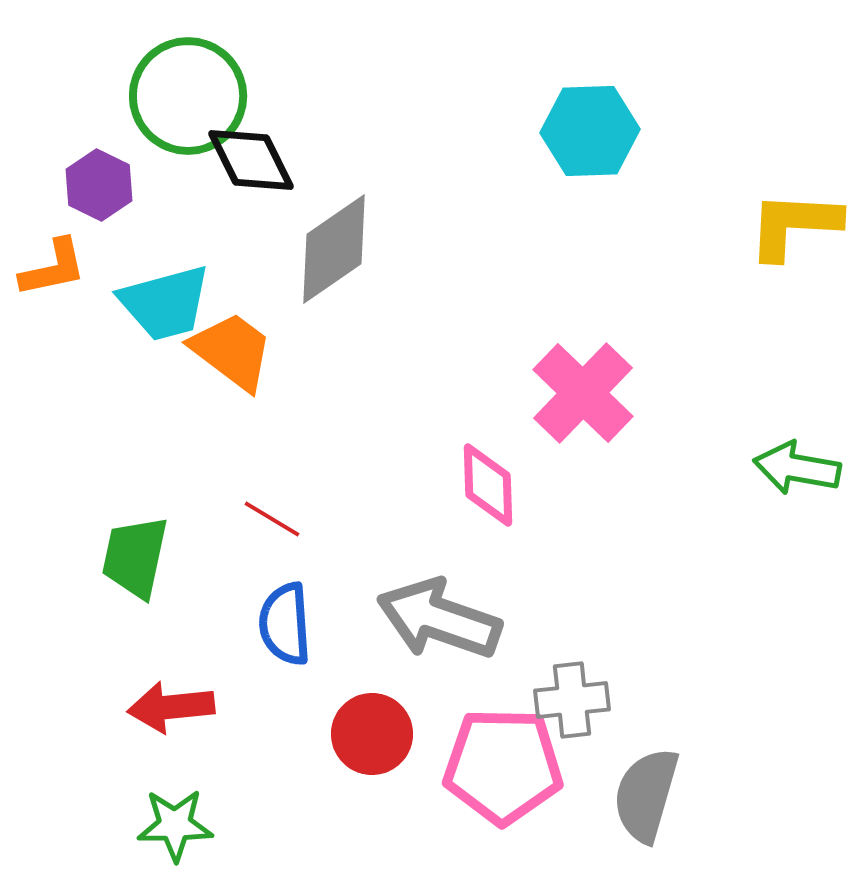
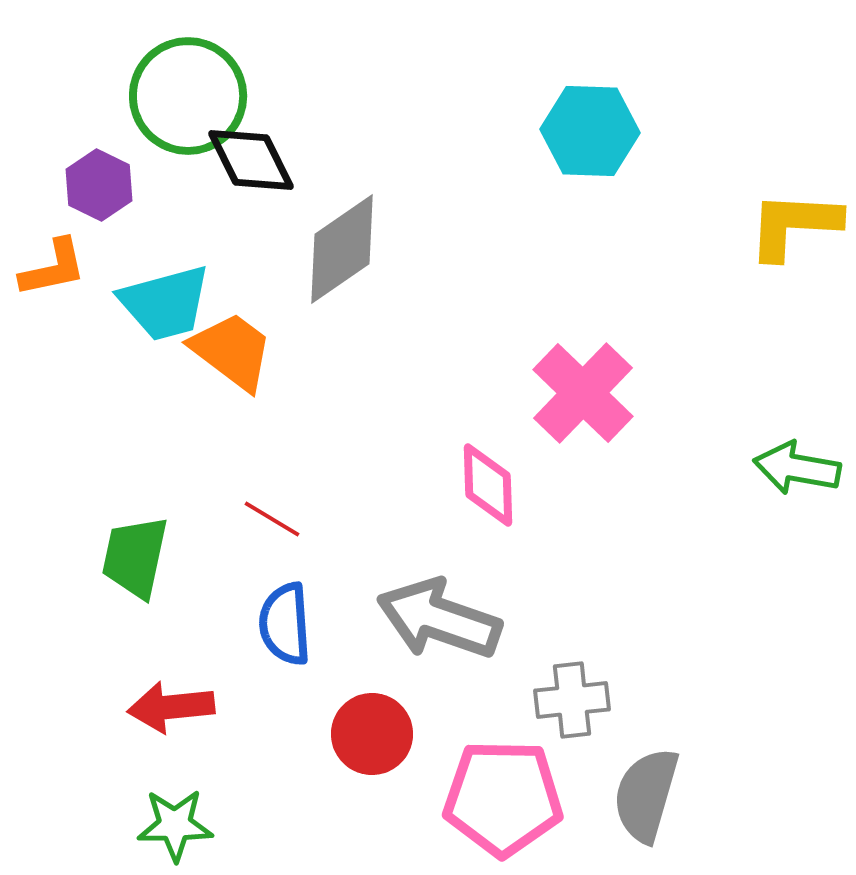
cyan hexagon: rotated 4 degrees clockwise
gray diamond: moved 8 px right
pink pentagon: moved 32 px down
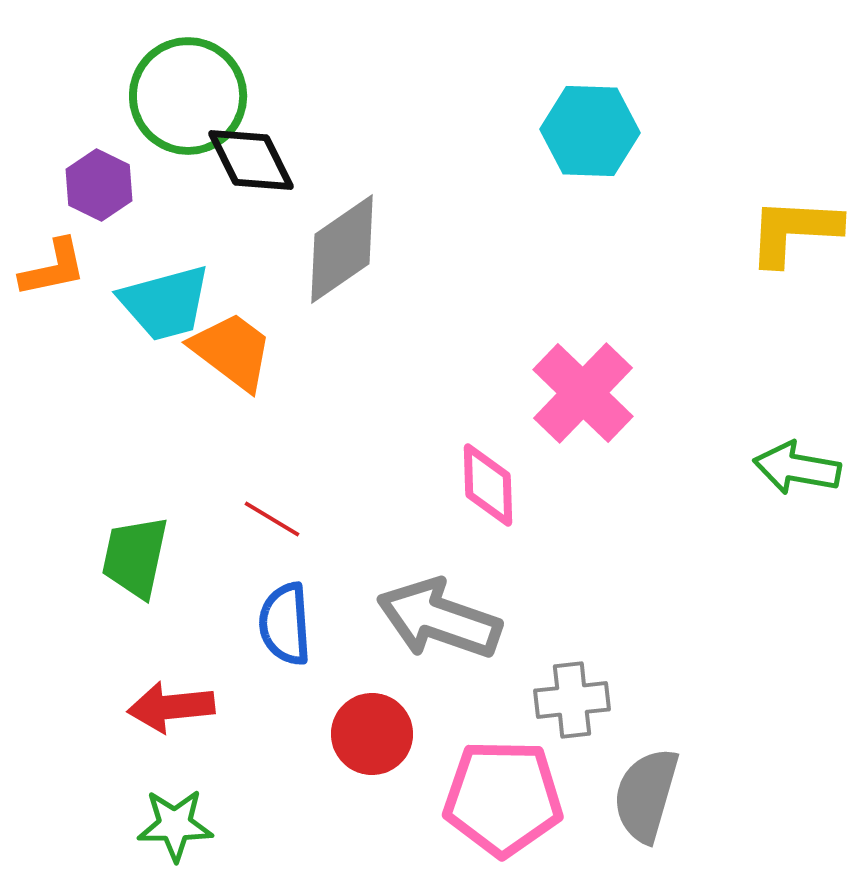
yellow L-shape: moved 6 px down
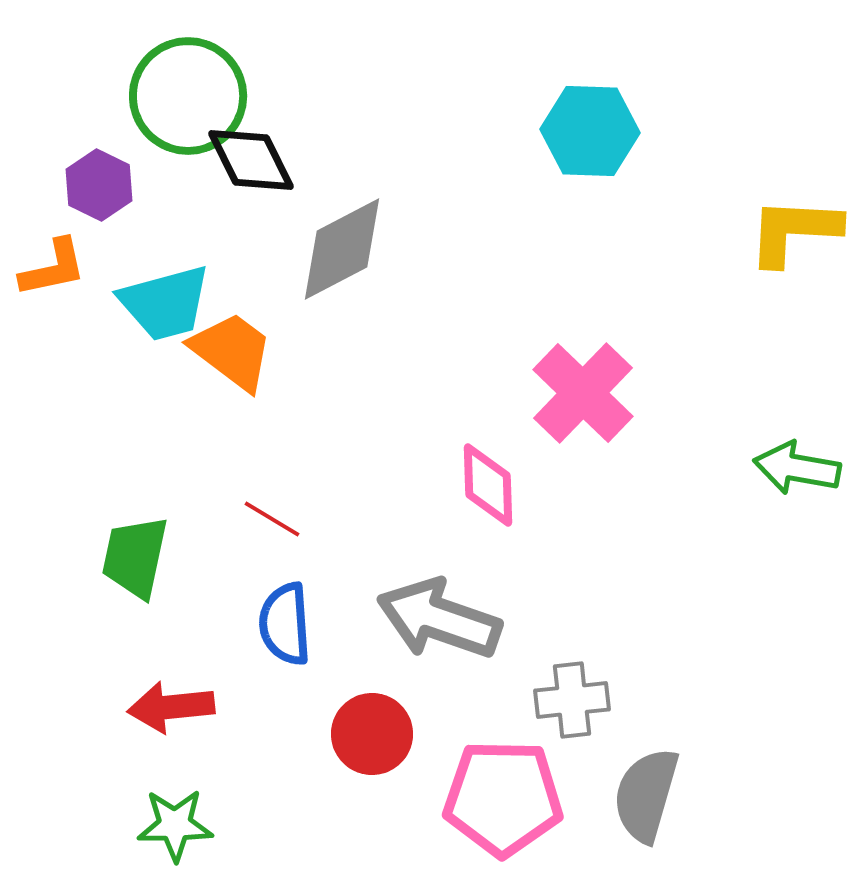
gray diamond: rotated 7 degrees clockwise
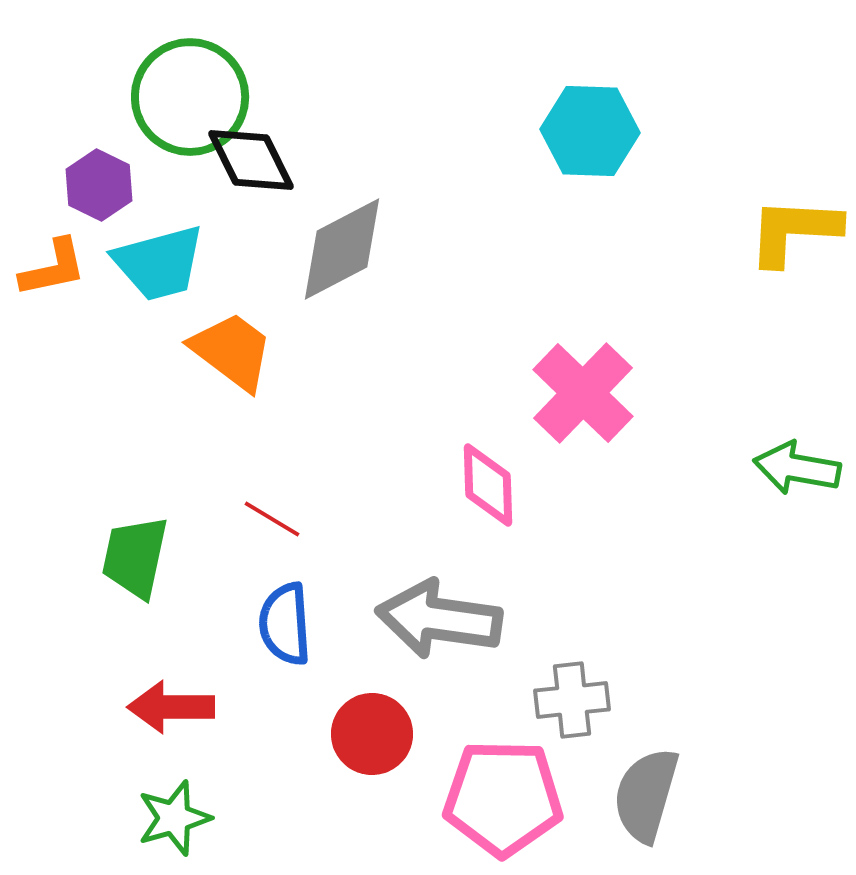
green circle: moved 2 px right, 1 px down
cyan trapezoid: moved 6 px left, 40 px up
gray arrow: rotated 11 degrees counterclockwise
red arrow: rotated 6 degrees clockwise
green star: moved 1 px left, 7 px up; rotated 16 degrees counterclockwise
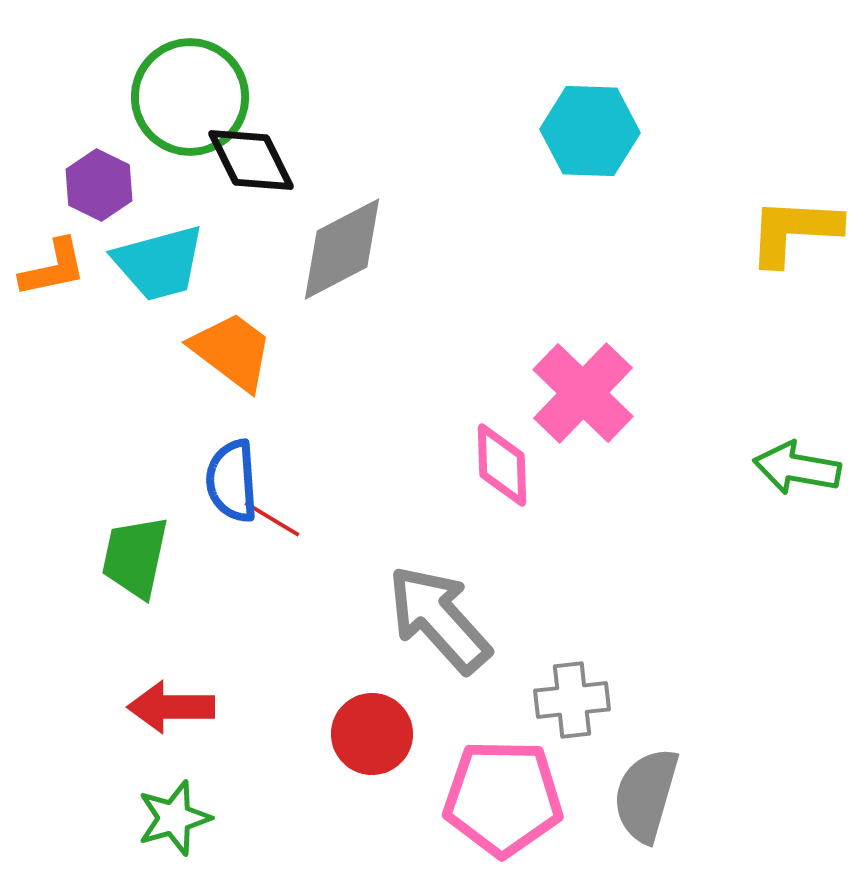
pink diamond: moved 14 px right, 20 px up
gray arrow: rotated 40 degrees clockwise
blue semicircle: moved 53 px left, 143 px up
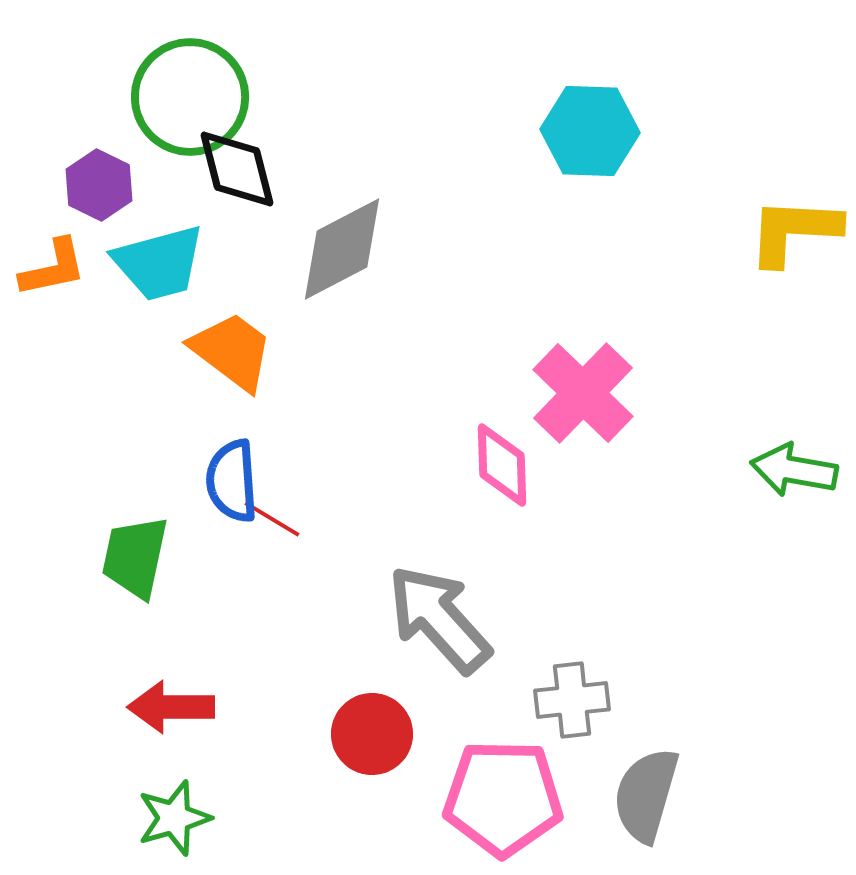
black diamond: moved 14 px left, 9 px down; rotated 12 degrees clockwise
green arrow: moved 3 px left, 2 px down
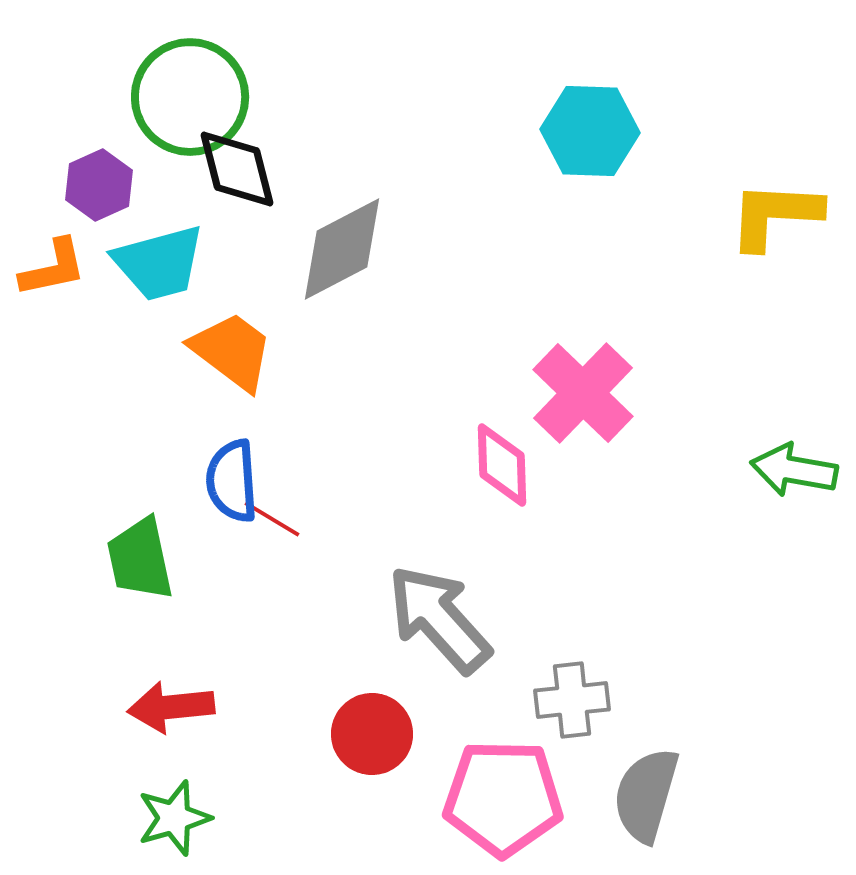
purple hexagon: rotated 10 degrees clockwise
yellow L-shape: moved 19 px left, 16 px up
green trapezoid: moved 5 px right, 2 px down; rotated 24 degrees counterclockwise
red arrow: rotated 6 degrees counterclockwise
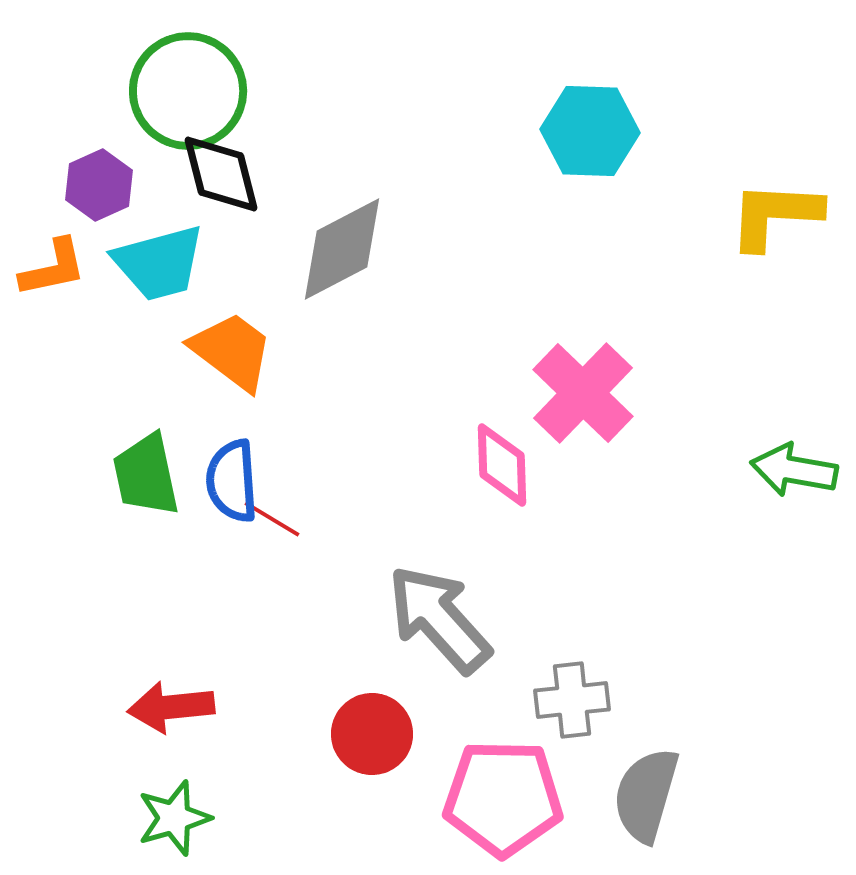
green circle: moved 2 px left, 6 px up
black diamond: moved 16 px left, 5 px down
green trapezoid: moved 6 px right, 84 px up
